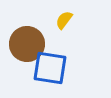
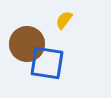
blue square: moved 3 px left, 5 px up
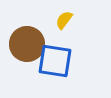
blue square: moved 8 px right, 2 px up
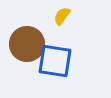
yellow semicircle: moved 2 px left, 4 px up
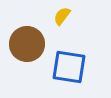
blue square: moved 14 px right, 6 px down
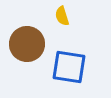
yellow semicircle: rotated 54 degrees counterclockwise
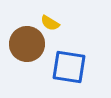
yellow semicircle: moved 12 px left, 7 px down; rotated 42 degrees counterclockwise
